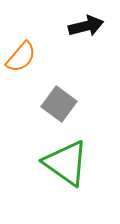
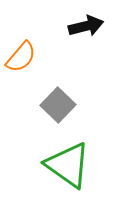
gray square: moved 1 px left, 1 px down; rotated 8 degrees clockwise
green triangle: moved 2 px right, 2 px down
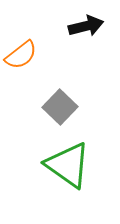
orange semicircle: moved 2 px up; rotated 12 degrees clockwise
gray square: moved 2 px right, 2 px down
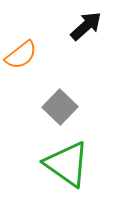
black arrow: rotated 28 degrees counterclockwise
green triangle: moved 1 px left, 1 px up
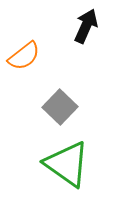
black arrow: rotated 24 degrees counterclockwise
orange semicircle: moved 3 px right, 1 px down
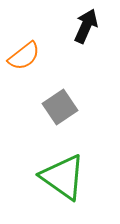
gray square: rotated 12 degrees clockwise
green triangle: moved 4 px left, 13 px down
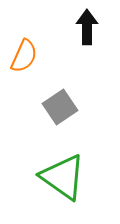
black arrow: moved 1 px right, 1 px down; rotated 24 degrees counterclockwise
orange semicircle: rotated 28 degrees counterclockwise
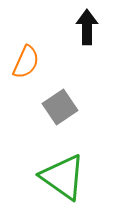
orange semicircle: moved 2 px right, 6 px down
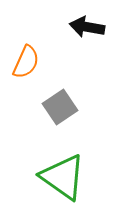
black arrow: rotated 80 degrees counterclockwise
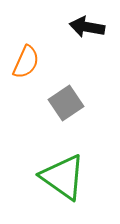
gray square: moved 6 px right, 4 px up
